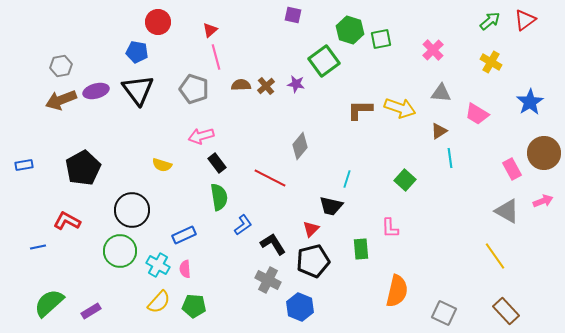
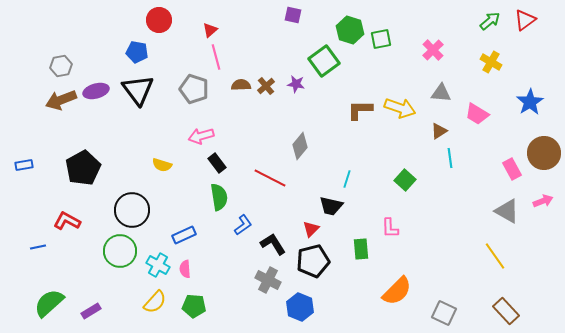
red circle at (158, 22): moved 1 px right, 2 px up
orange semicircle at (397, 291): rotated 32 degrees clockwise
yellow semicircle at (159, 302): moved 4 px left
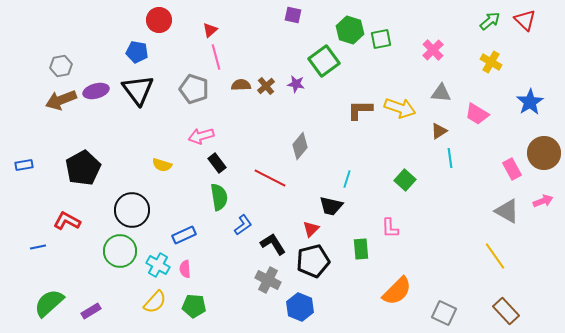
red triangle at (525, 20): rotated 40 degrees counterclockwise
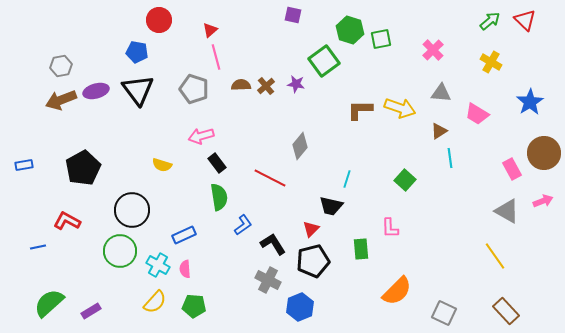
blue hexagon at (300, 307): rotated 16 degrees clockwise
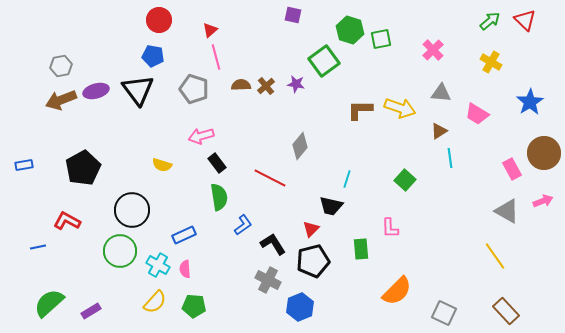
blue pentagon at (137, 52): moved 16 px right, 4 px down
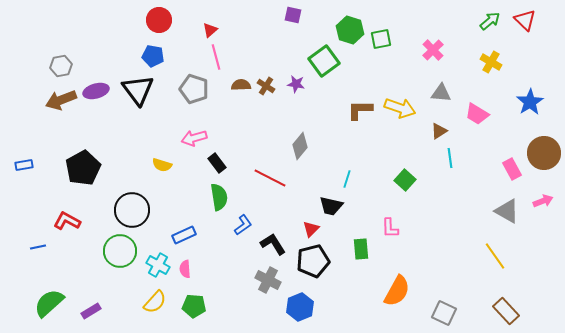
brown cross at (266, 86): rotated 18 degrees counterclockwise
pink arrow at (201, 136): moved 7 px left, 2 px down
orange semicircle at (397, 291): rotated 16 degrees counterclockwise
